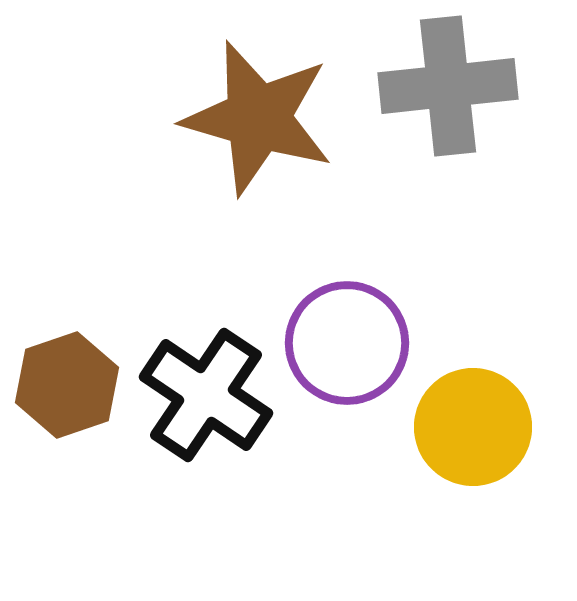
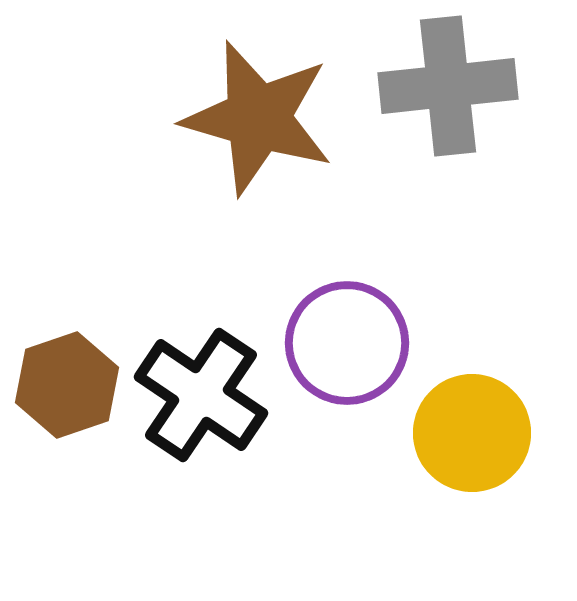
black cross: moved 5 px left
yellow circle: moved 1 px left, 6 px down
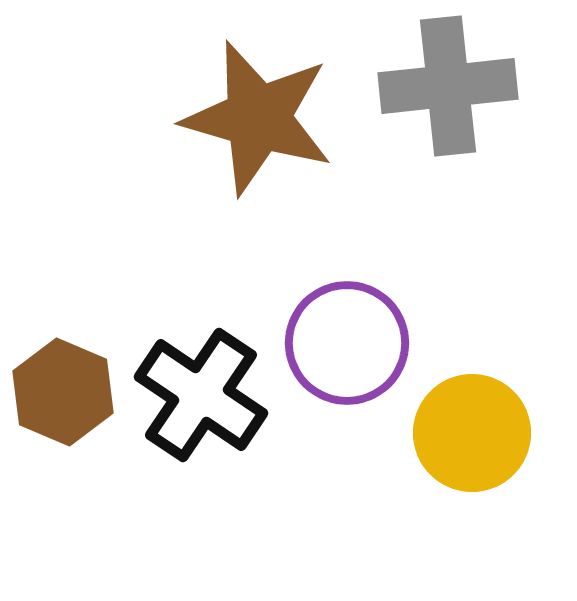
brown hexagon: moved 4 px left, 7 px down; rotated 18 degrees counterclockwise
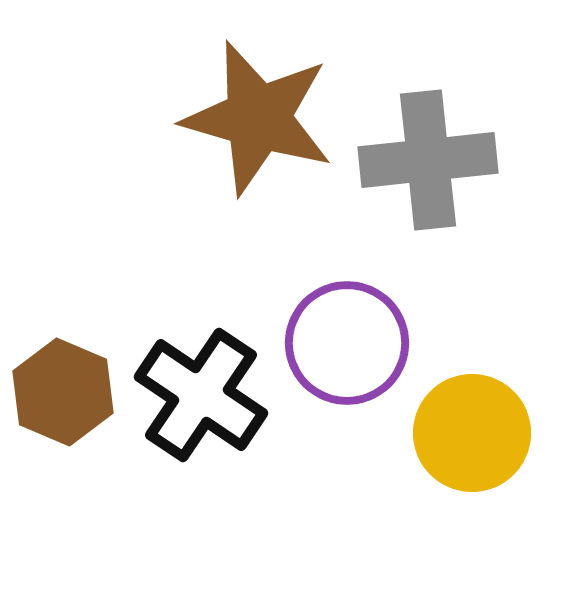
gray cross: moved 20 px left, 74 px down
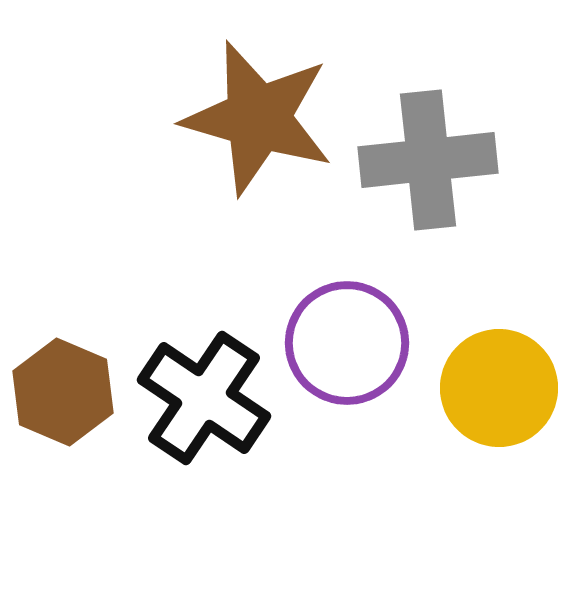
black cross: moved 3 px right, 3 px down
yellow circle: moved 27 px right, 45 px up
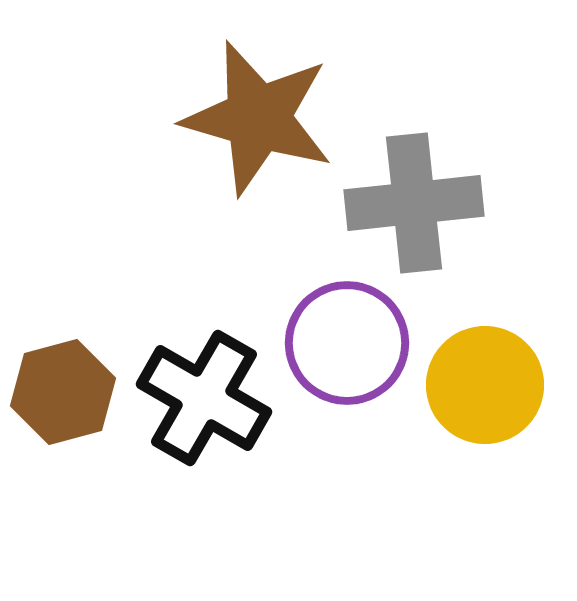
gray cross: moved 14 px left, 43 px down
yellow circle: moved 14 px left, 3 px up
brown hexagon: rotated 22 degrees clockwise
black cross: rotated 4 degrees counterclockwise
